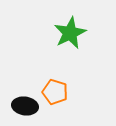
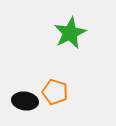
black ellipse: moved 5 px up
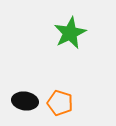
orange pentagon: moved 5 px right, 11 px down
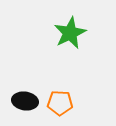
orange pentagon: rotated 15 degrees counterclockwise
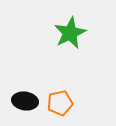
orange pentagon: rotated 15 degrees counterclockwise
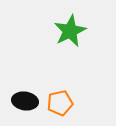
green star: moved 2 px up
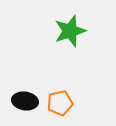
green star: rotated 8 degrees clockwise
